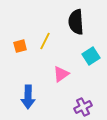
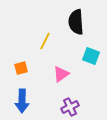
orange square: moved 1 px right, 22 px down
cyan square: rotated 36 degrees counterclockwise
blue arrow: moved 6 px left, 4 px down
purple cross: moved 13 px left
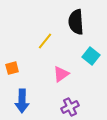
yellow line: rotated 12 degrees clockwise
cyan square: rotated 18 degrees clockwise
orange square: moved 9 px left
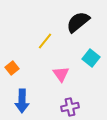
black semicircle: moved 2 px right; rotated 55 degrees clockwise
cyan square: moved 2 px down
orange square: rotated 24 degrees counterclockwise
pink triangle: rotated 30 degrees counterclockwise
purple cross: rotated 12 degrees clockwise
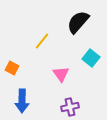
black semicircle: rotated 10 degrees counterclockwise
yellow line: moved 3 px left
orange square: rotated 24 degrees counterclockwise
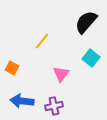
black semicircle: moved 8 px right
pink triangle: rotated 12 degrees clockwise
blue arrow: rotated 95 degrees clockwise
purple cross: moved 16 px left, 1 px up
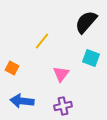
cyan square: rotated 18 degrees counterclockwise
purple cross: moved 9 px right
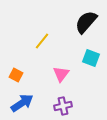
orange square: moved 4 px right, 7 px down
blue arrow: moved 2 px down; rotated 140 degrees clockwise
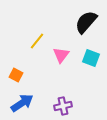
yellow line: moved 5 px left
pink triangle: moved 19 px up
